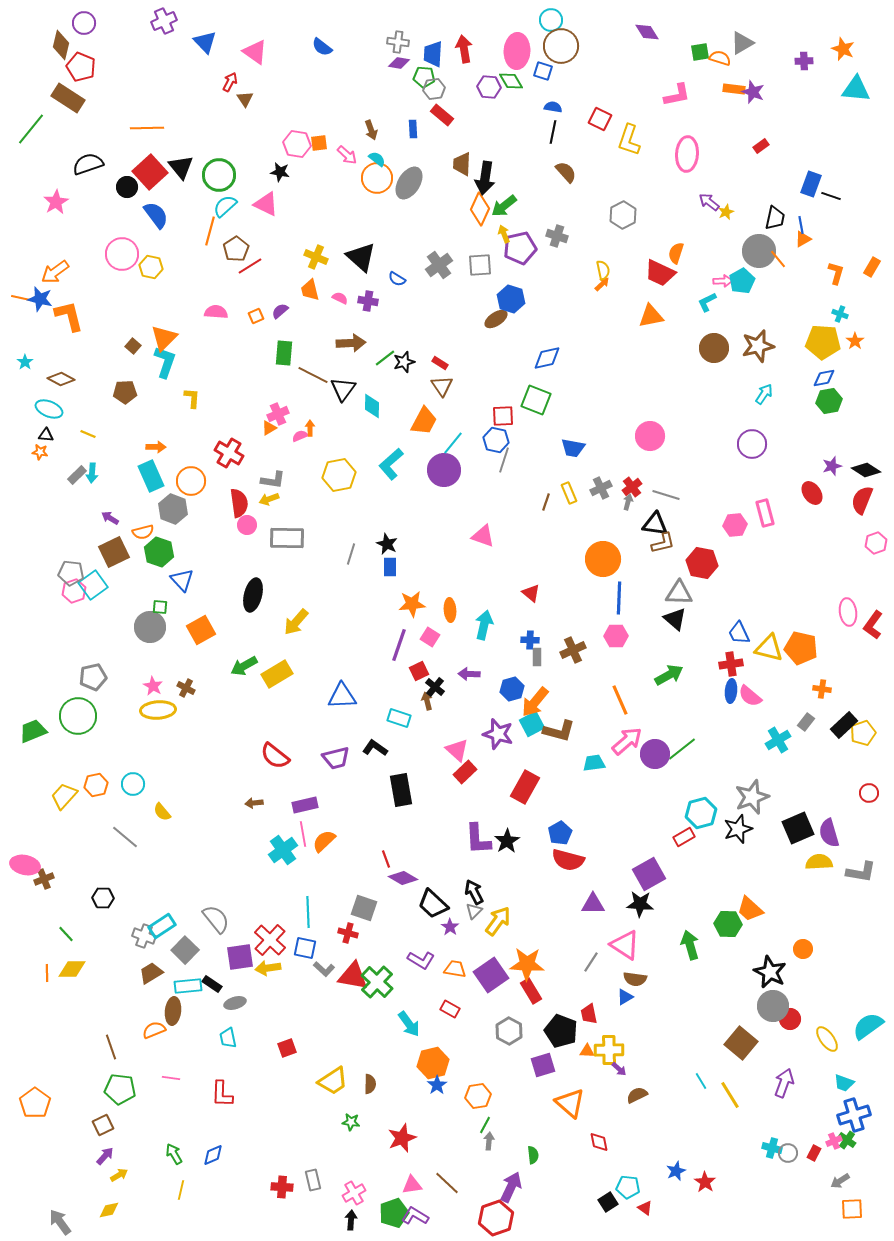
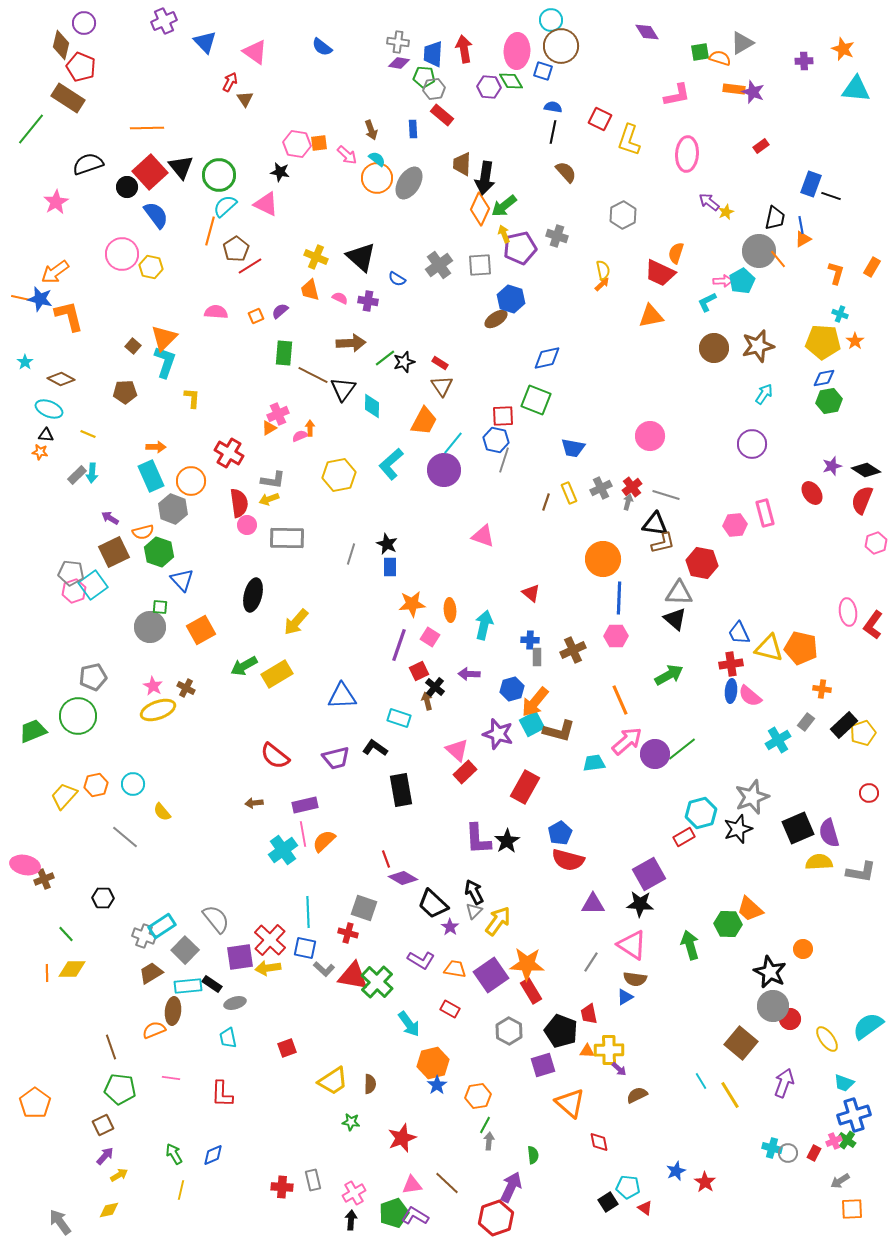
yellow ellipse at (158, 710): rotated 16 degrees counterclockwise
pink triangle at (625, 945): moved 7 px right
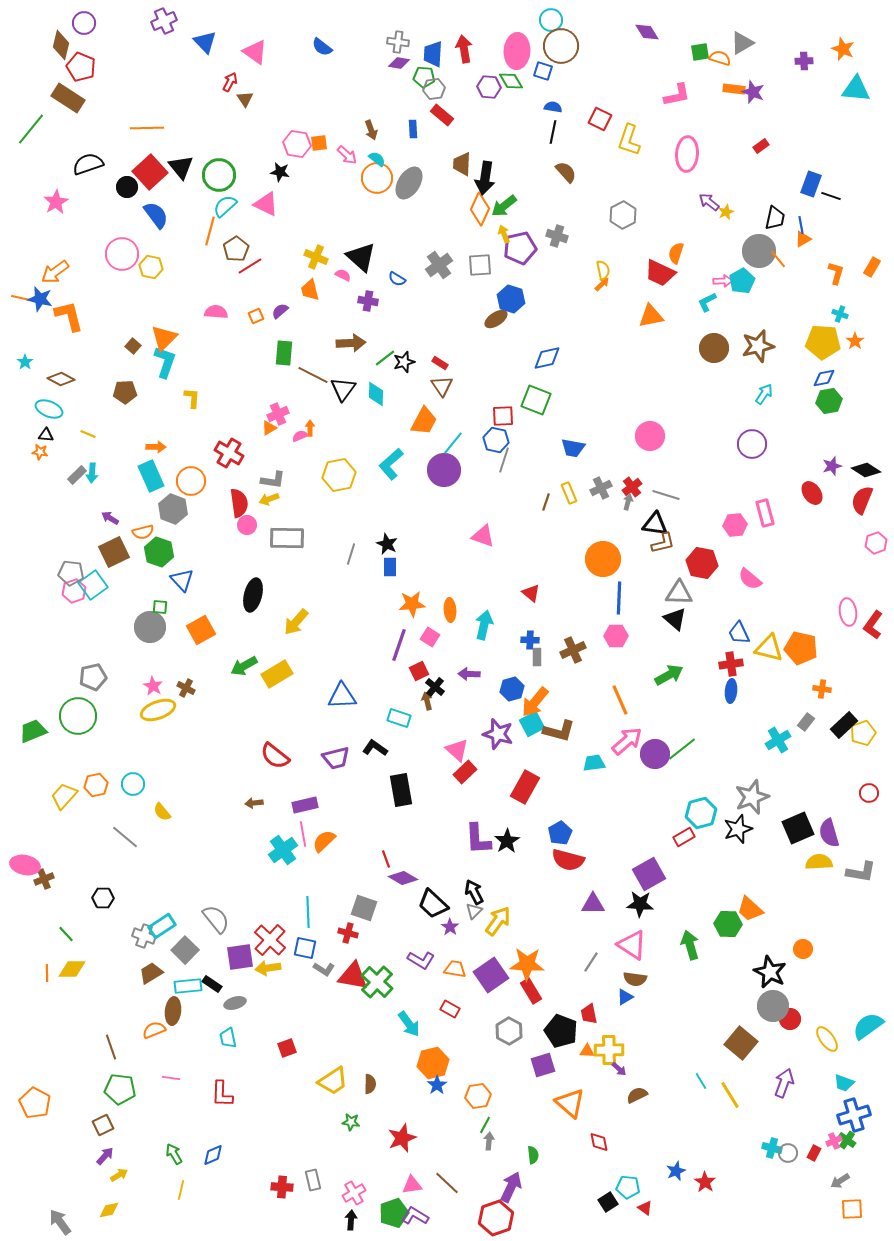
pink semicircle at (340, 298): moved 3 px right, 23 px up
cyan diamond at (372, 406): moved 4 px right, 12 px up
pink semicircle at (750, 696): moved 117 px up
gray L-shape at (324, 969): rotated 10 degrees counterclockwise
orange pentagon at (35, 1103): rotated 8 degrees counterclockwise
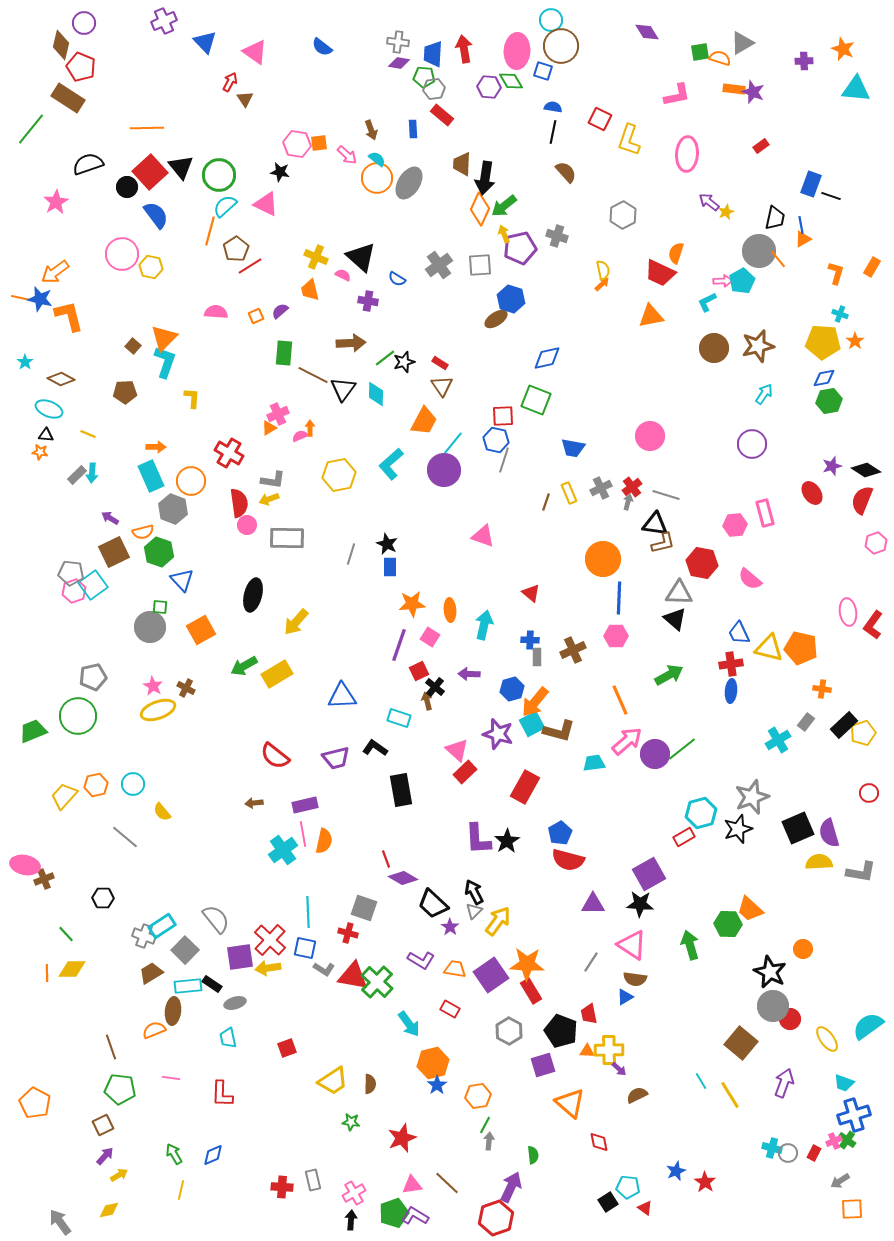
orange semicircle at (324, 841): rotated 145 degrees clockwise
